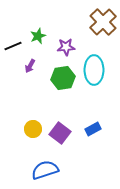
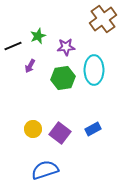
brown cross: moved 3 px up; rotated 8 degrees clockwise
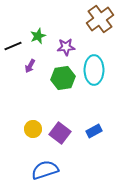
brown cross: moved 3 px left
blue rectangle: moved 1 px right, 2 px down
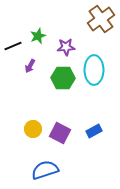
brown cross: moved 1 px right
green hexagon: rotated 10 degrees clockwise
purple square: rotated 10 degrees counterclockwise
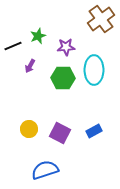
yellow circle: moved 4 px left
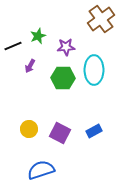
blue semicircle: moved 4 px left
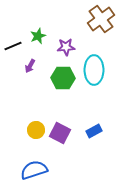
yellow circle: moved 7 px right, 1 px down
blue semicircle: moved 7 px left
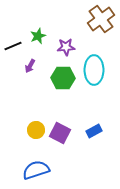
blue semicircle: moved 2 px right
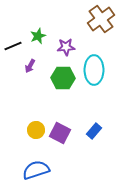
blue rectangle: rotated 21 degrees counterclockwise
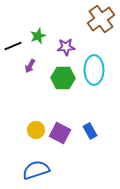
blue rectangle: moved 4 px left; rotated 70 degrees counterclockwise
